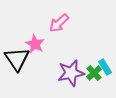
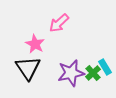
black triangle: moved 11 px right, 9 px down
green cross: moved 1 px left
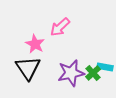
pink arrow: moved 1 px right, 4 px down
cyan rectangle: rotated 49 degrees counterclockwise
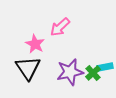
cyan rectangle: rotated 21 degrees counterclockwise
purple star: moved 1 px left, 1 px up
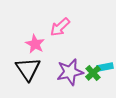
black triangle: moved 1 px down
